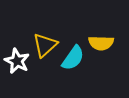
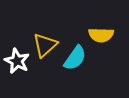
yellow semicircle: moved 8 px up
cyan semicircle: moved 2 px right
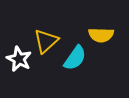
yellow triangle: moved 1 px right, 4 px up
white star: moved 2 px right, 2 px up
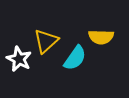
yellow semicircle: moved 2 px down
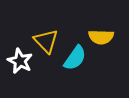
yellow triangle: rotated 32 degrees counterclockwise
white star: moved 1 px right, 2 px down
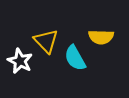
cyan semicircle: rotated 116 degrees clockwise
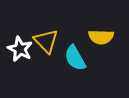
white star: moved 12 px up
